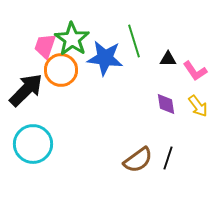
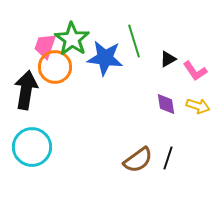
black triangle: rotated 30 degrees counterclockwise
orange circle: moved 6 px left, 3 px up
black arrow: rotated 36 degrees counterclockwise
yellow arrow: rotated 35 degrees counterclockwise
cyan circle: moved 1 px left, 3 px down
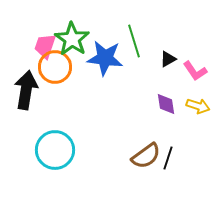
cyan circle: moved 23 px right, 3 px down
brown semicircle: moved 8 px right, 4 px up
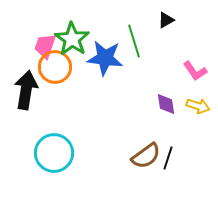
black triangle: moved 2 px left, 39 px up
cyan circle: moved 1 px left, 3 px down
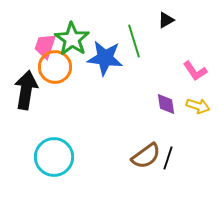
cyan circle: moved 4 px down
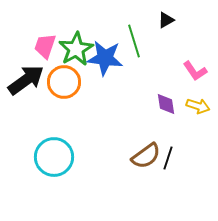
green star: moved 4 px right, 10 px down; rotated 8 degrees clockwise
orange circle: moved 9 px right, 15 px down
black arrow: moved 10 px up; rotated 45 degrees clockwise
